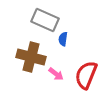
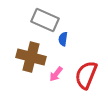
pink arrow: rotated 91 degrees clockwise
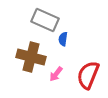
red semicircle: moved 2 px right
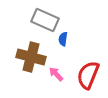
pink arrow: rotated 98 degrees clockwise
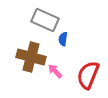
pink arrow: moved 1 px left, 3 px up
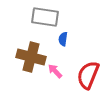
gray rectangle: moved 3 px up; rotated 16 degrees counterclockwise
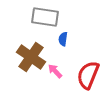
brown cross: rotated 20 degrees clockwise
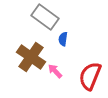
gray rectangle: rotated 28 degrees clockwise
red semicircle: moved 2 px right, 1 px down
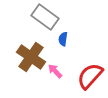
red semicircle: rotated 20 degrees clockwise
